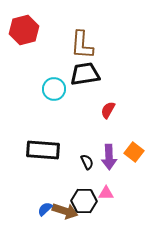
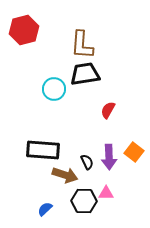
brown arrow: moved 36 px up
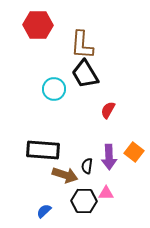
red hexagon: moved 14 px right, 5 px up; rotated 16 degrees clockwise
black trapezoid: rotated 112 degrees counterclockwise
black semicircle: moved 4 px down; rotated 147 degrees counterclockwise
blue semicircle: moved 1 px left, 2 px down
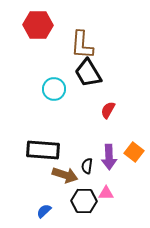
black trapezoid: moved 3 px right, 1 px up
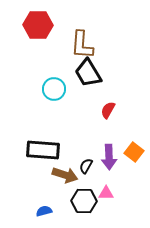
black semicircle: moved 1 px left; rotated 21 degrees clockwise
blue semicircle: rotated 28 degrees clockwise
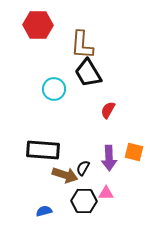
orange square: rotated 24 degrees counterclockwise
purple arrow: moved 1 px down
black semicircle: moved 3 px left, 2 px down
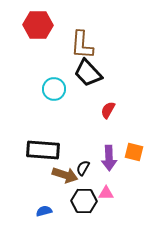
black trapezoid: rotated 12 degrees counterclockwise
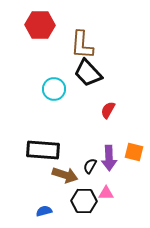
red hexagon: moved 2 px right
black semicircle: moved 7 px right, 2 px up
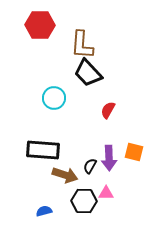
cyan circle: moved 9 px down
